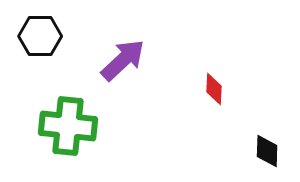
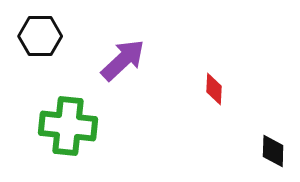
black diamond: moved 6 px right
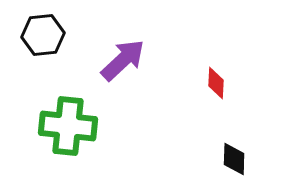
black hexagon: moved 3 px right, 1 px up; rotated 6 degrees counterclockwise
red diamond: moved 2 px right, 6 px up
black diamond: moved 39 px left, 8 px down
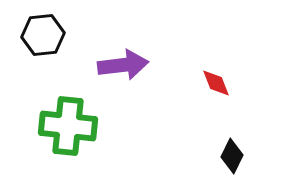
purple arrow: moved 5 px down; rotated 36 degrees clockwise
red diamond: rotated 24 degrees counterclockwise
black diamond: moved 2 px left, 3 px up; rotated 24 degrees clockwise
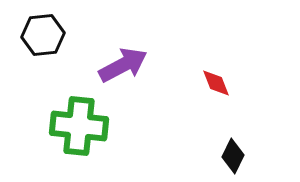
purple arrow: rotated 21 degrees counterclockwise
green cross: moved 11 px right
black diamond: moved 1 px right
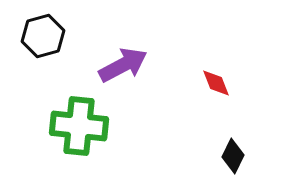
black hexagon: moved 1 px down; rotated 9 degrees counterclockwise
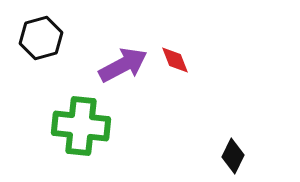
black hexagon: moved 2 px left, 2 px down
red diamond: moved 41 px left, 23 px up
green cross: moved 2 px right
